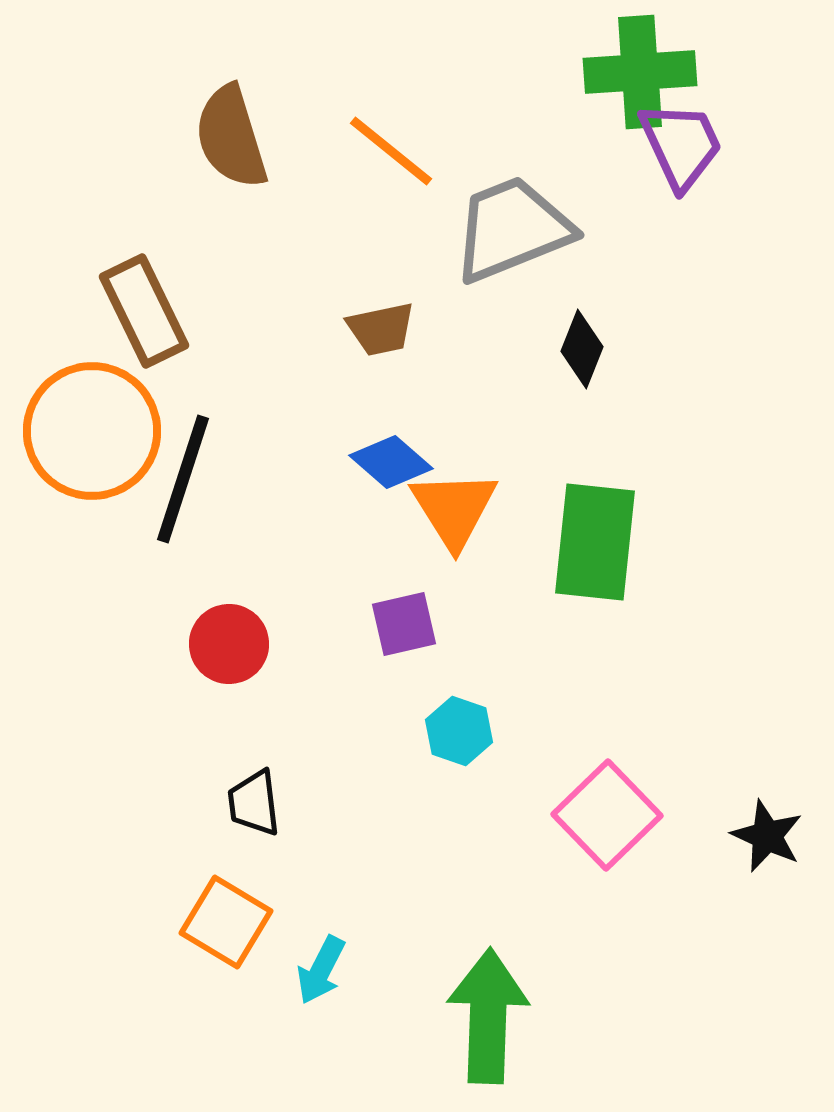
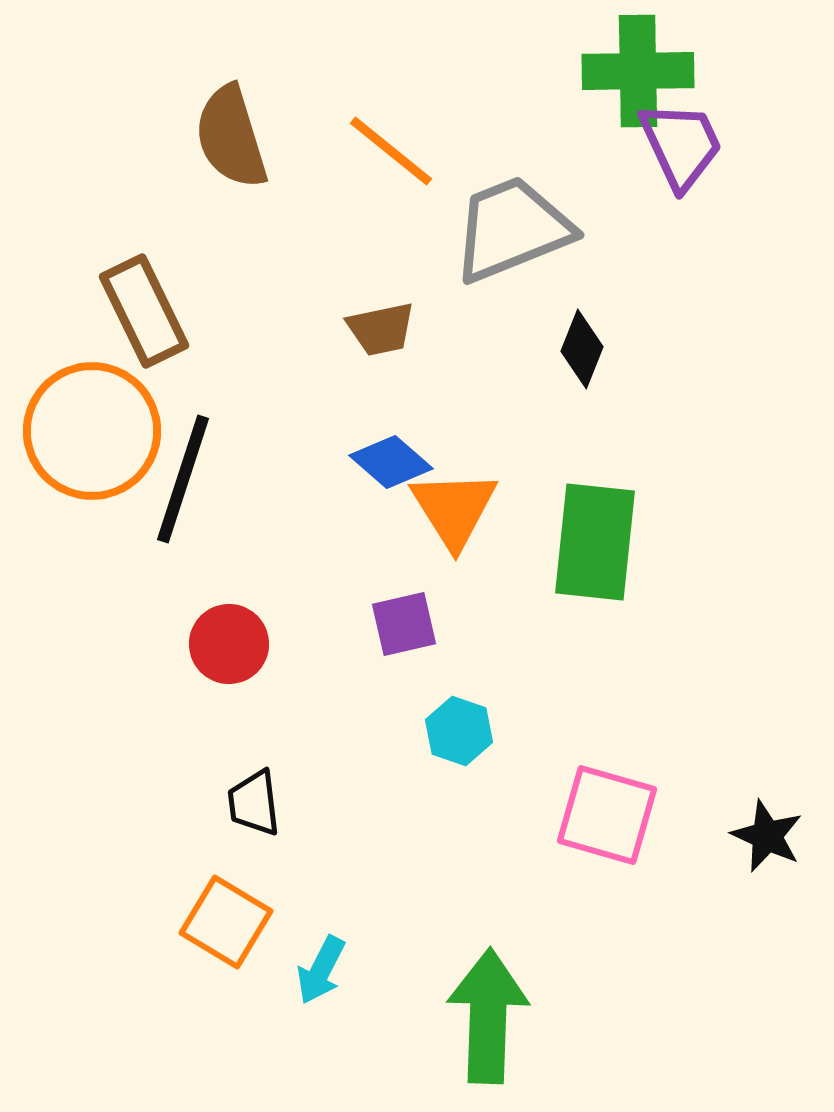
green cross: moved 2 px left, 1 px up; rotated 3 degrees clockwise
pink square: rotated 30 degrees counterclockwise
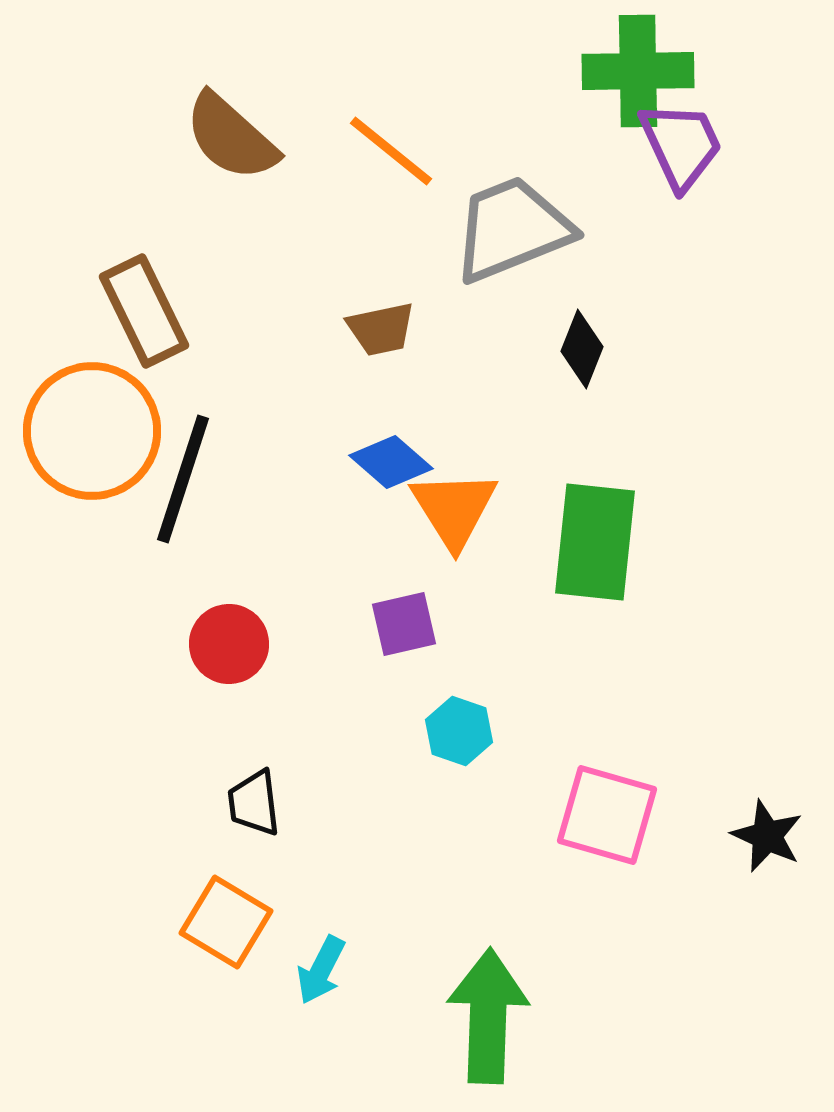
brown semicircle: rotated 31 degrees counterclockwise
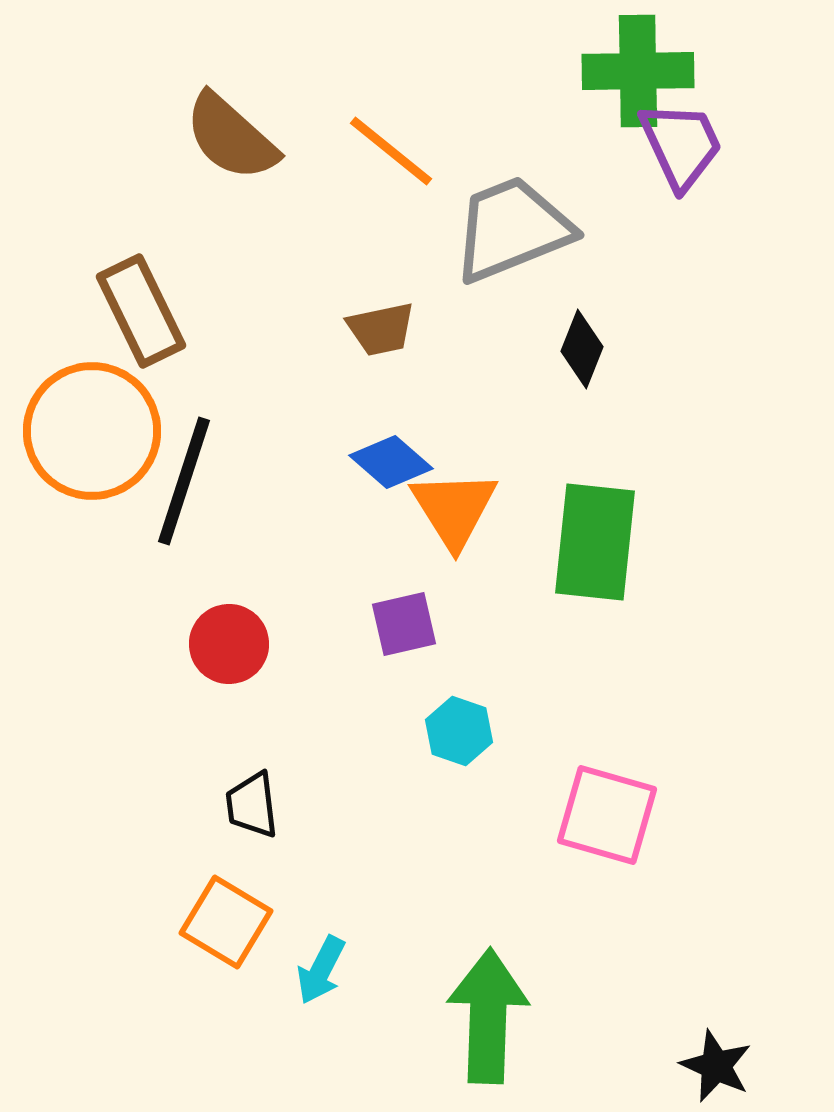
brown rectangle: moved 3 px left
black line: moved 1 px right, 2 px down
black trapezoid: moved 2 px left, 2 px down
black star: moved 51 px left, 230 px down
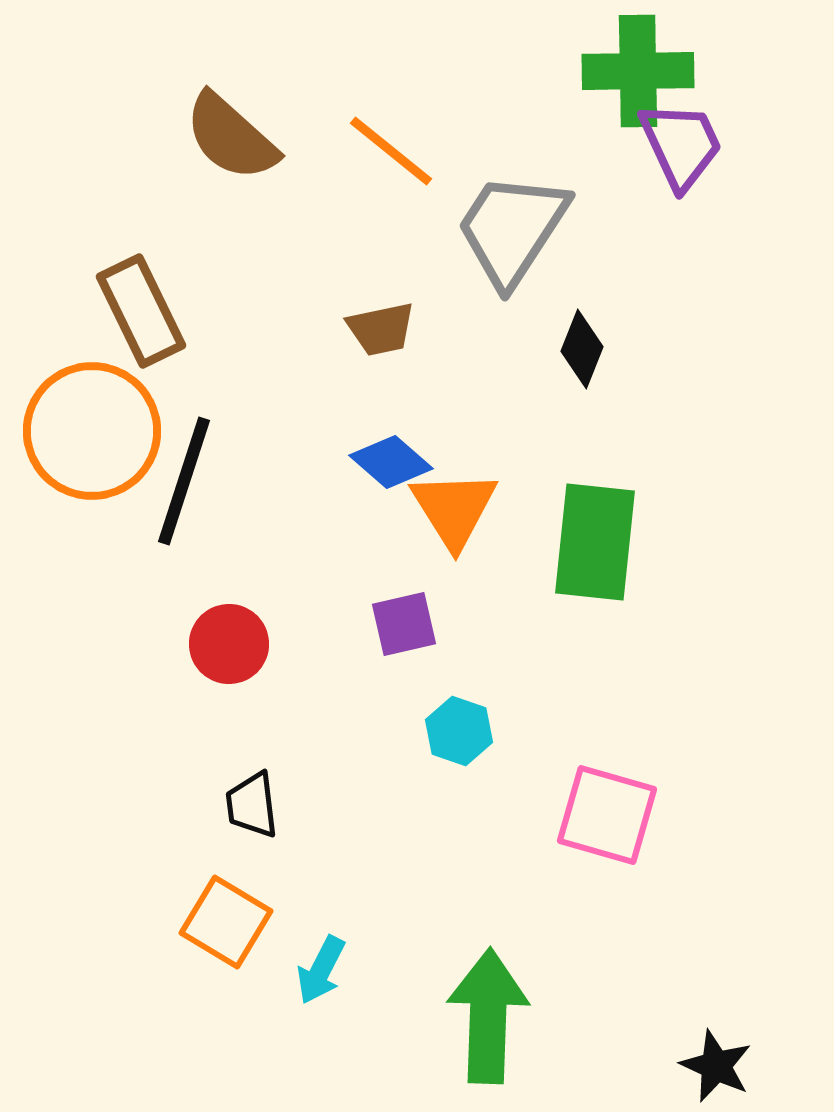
gray trapezoid: rotated 35 degrees counterclockwise
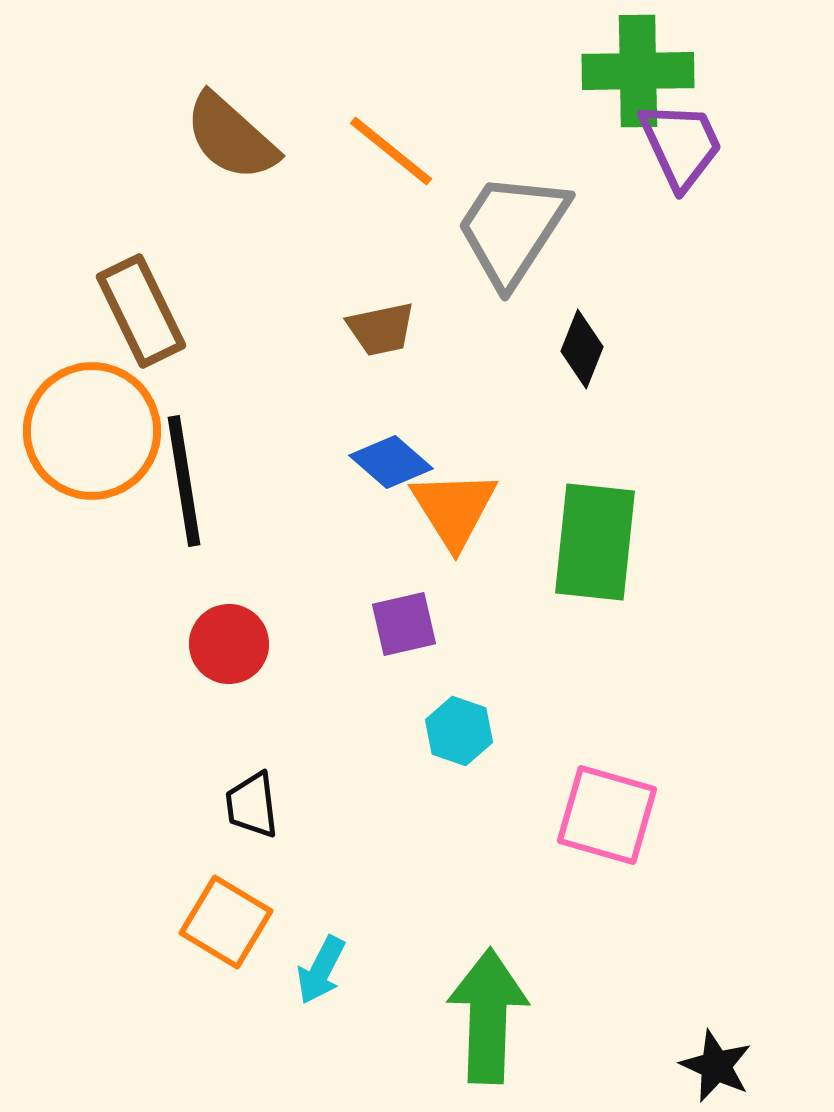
black line: rotated 27 degrees counterclockwise
